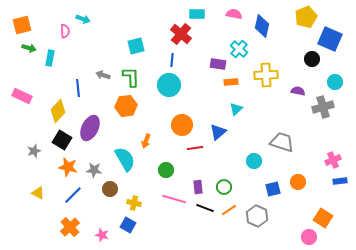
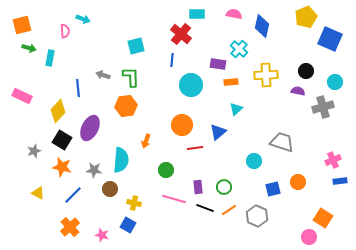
black circle at (312, 59): moved 6 px left, 12 px down
cyan circle at (169, 85): moved 22 px right
cyan semicircle at (125, 159): moved 4 px left, 1 px down; rotated 35 degrees clockwise
orange star at (68, 167): moved 6 px left
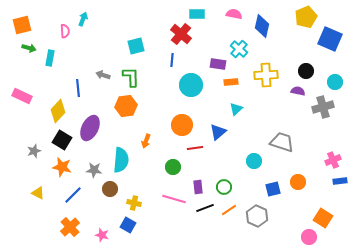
cyan arrow at (83, 19): rotated 88 degrees counterclockwise
green circle at (166, 170): moved 7 px right, 3 px up
black line at (205, 208): rotated 42 degrees counterclockwise
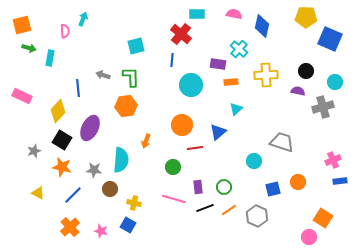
yellow pentagon at (306, 17): rotated 25 degrees clockwise
pink star at (102, 235): moved 1 px left, 4 px up
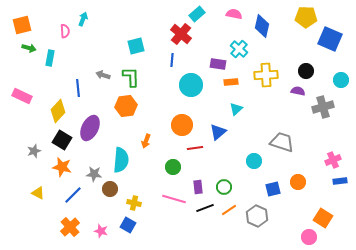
cyan rectangle at (197, 14): rotated 42 degrees counterclockwise
cyan circle at (335, 82): moved 6 px right, 2 px up
gray star at (94, 170): moved 4 px down
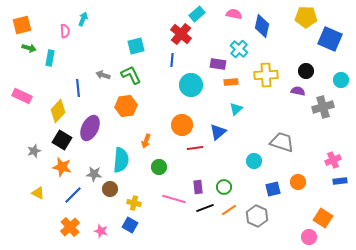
green L-shape at (131, 77): moved 2 px up; rotated 25 degrees counterclockwise
green circle at (173, 167): moved 14 px left
blue square at (128, 225): moved 2 px right
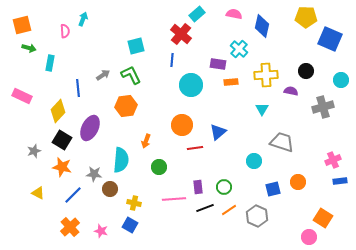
cyan rectangle at (50, 58): moved 5 px down
gray arrow at (103, 75): rotated 128 degrees clockwise
purple semicircle at (298, 91): moved 7 px left
cyan triangle at (236, 109): moved 26 px right; rotated 16 degrees counterclockwise
pink line at (174, 199): rotated 20 degrees counterclockwise
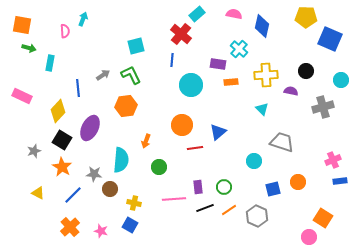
orange square at (22, 25): rotated 24 degrees clockwise
cyan triangle at (262, 109): rotated 16 degrees counterclockwise
orange star at (62, 167): rotated 18 degrees clockwise
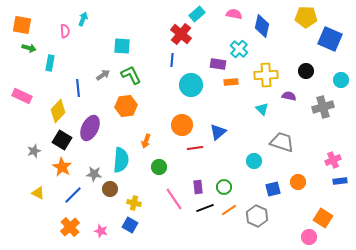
cyan square at (136, 46): moved 14 px left; rotated 18 degrees clockwise
purple semicircle at (291, 91): moved 2 px left, 5 px down
pink line at (174, 199): rotated 60 degrees clockwise
